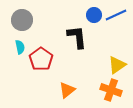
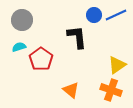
cyan semicircle: moved 1 px left; rotated 96 degrees counterclockwise
orange triangle: moved 4 px right; rotated 42 degrees counterclockwise
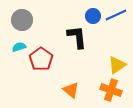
blue circle: moved 1 px left, 1 px down
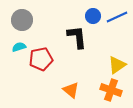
blue line: moved 1 px right, 2 px down
red pentagon: rotated 25 degrees clockwise
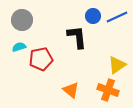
orange cross: moved 3 px left
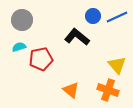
black L-shape: rotated 45 degrees counterclockwise
yellow triangle: rotated 36 degrees counterclockwise
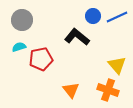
orange triangle: rotated 12 degrees clockwise
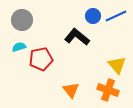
blue line: moved 1 px left, 1 px up
